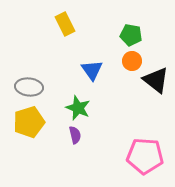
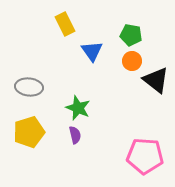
blue triangle: moved 19 px up
yellow pentagon: moved 10 px down
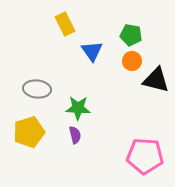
black triangle: rotated 24 degrees counterclockwise
gray ellipse: moved 8 px right, 2 px down
green star: rotated 20 degrees counterclockwise
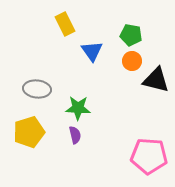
pink pentagon: moved 4 px right
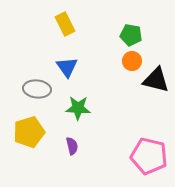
blue triangle: moved 25 px left, 16 px down
purple semicircle: moved 3 px left, 11 px down
pink pentagon: rotated 9 degrees clockwise
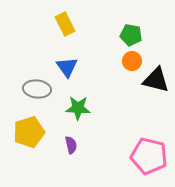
purple semicircle: moved 1 px left, 1 px up
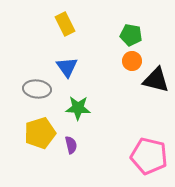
yellow pentagon: moved 11 px right, 1 px down
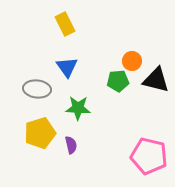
green pentagon: moved 13 px left, 46 px down; rotated 15 degrees counterclockwise
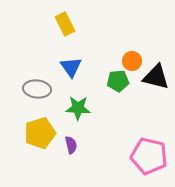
blue triangle: moved 4 px right
black triangle: moved 3 px up
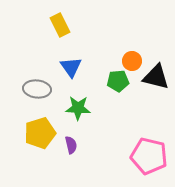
yellow rectangle: moved 5 px left, 1 px down
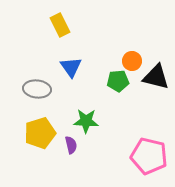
green star: moved 8 px right, 13 px down
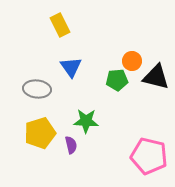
green pentagon: moved 1 px left, 1 px up
